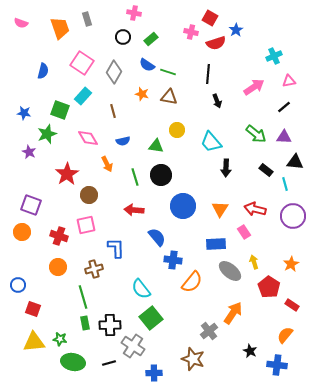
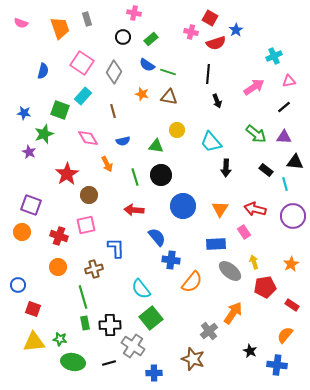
green star at (47, 134): moved 3 px left
blue cross at (173, 260): moved 2 px left
red pentagon at (269, 287): moved 4 px left; rotated 30 degrees clockwise
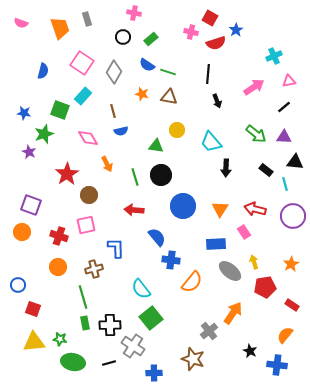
blue semicircle at (123, 141): moved 2 px left, 10 px up
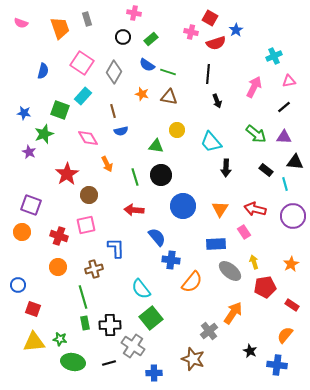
pink arrow at (254, 87): rotated 30 degrees counterclockwise
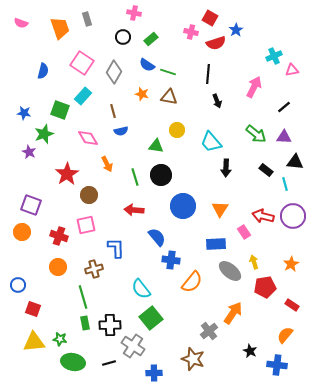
pink triangle at (289, 81): moved 3 px right, 11 px up
red arrow at (255, 209): moved 8 px right, 7 px down
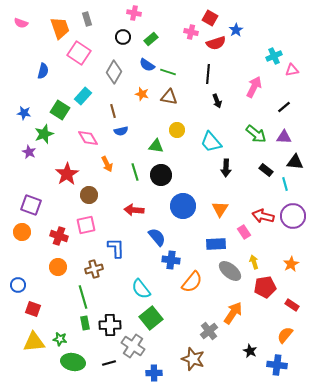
pink square at (82, 63): moved 3 px left, 10 px up
green square at (60, 110): rotated 12 degrees clockwise
green line at (135, 177): moved 5 px up
